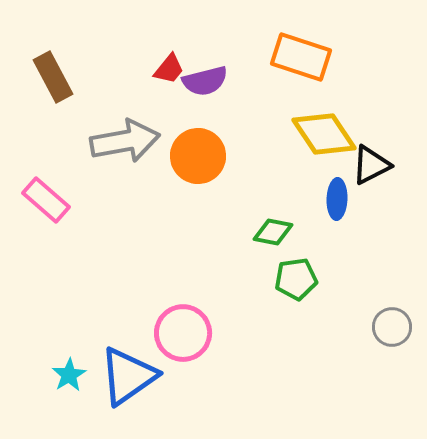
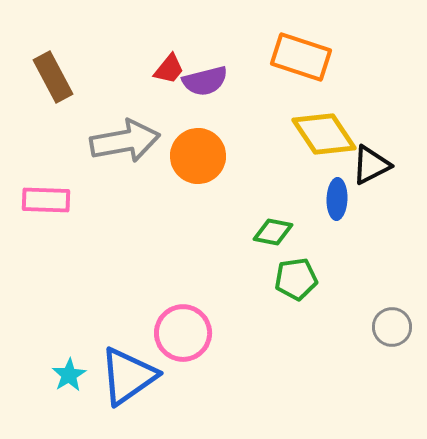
pink rectangle: rotated 39 degrees counterclockwise
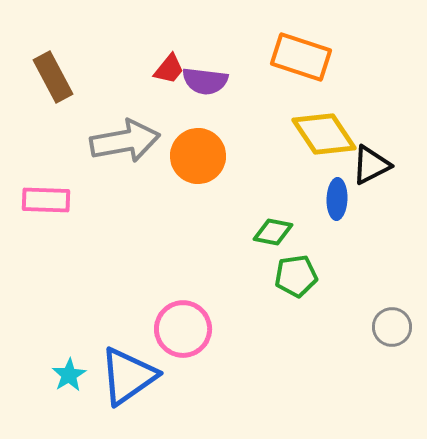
purple semicircle: rotated 21 degrees clockwise
green pentagon: moved 3 px up
pink circle: moved 4 px up
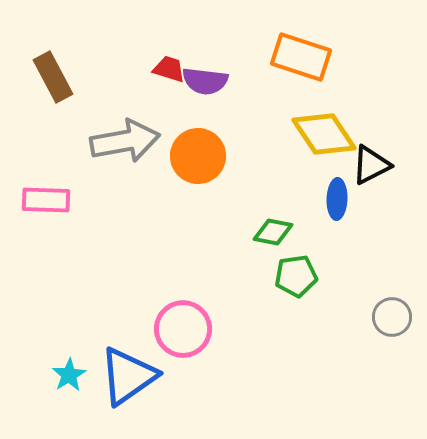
red trapezoid: rotated 112 degrees counterclockwise
gray circle: moved 10 px up
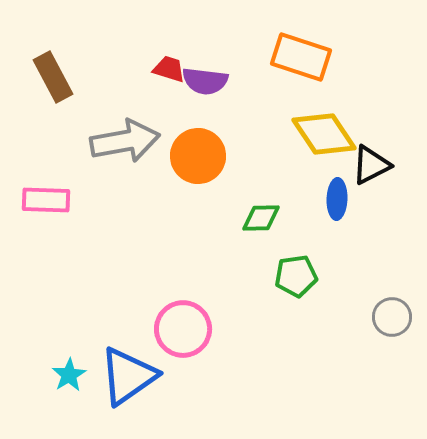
green diamond: moved 12 px left, 14 px up; rotated 12 degrees counterclockwise
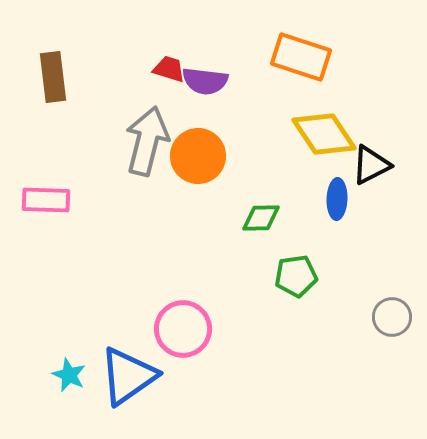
brown rectangle: rotated 21 degrees clockwise
gray arrow: moved 22 px right; rotated 66 degrees counterclockwise
cyan star: rotated 16 degrees counterclockwise
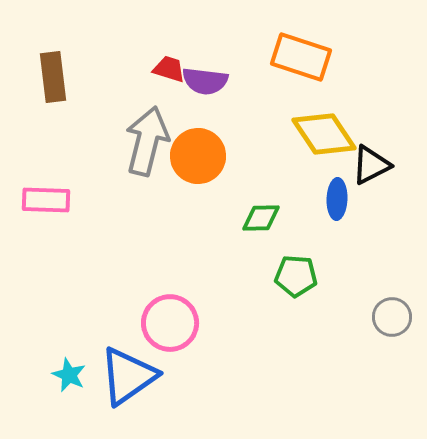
green pentagon: rotated 12 degrees clockwise
pink circle: moved 13 px left, 6 px up
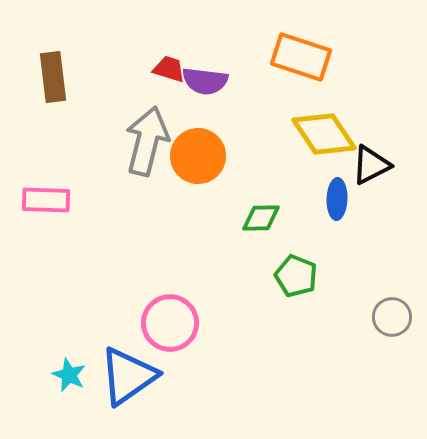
green pentagon: rotated 18 degrees clockwise
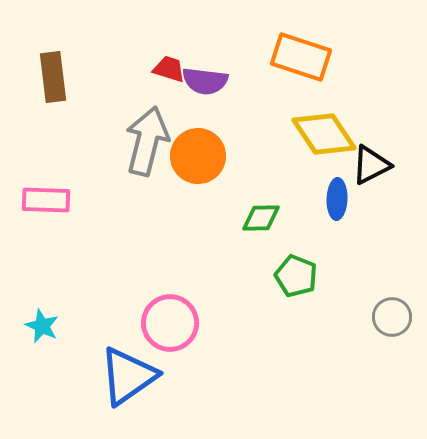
cyan star: moved 27 px left, 49 px up
